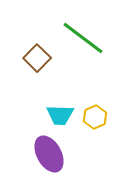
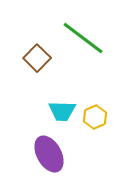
cyan trapezoid: moved 2 px right, 4 px up
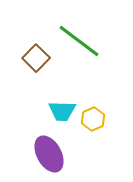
green line: moved 4 px left, 3 px down
brown square: moved 1 px left
yellow hexagon: moved 2 px left, 2 px down
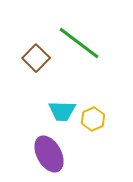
green line: moved 2 px down
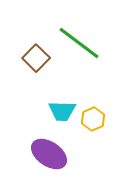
purple ellipse: rotated 27 degrees counterclockwise
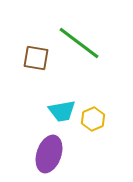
brown square: rotated 36 degrees counterclockwise
cyan trapezoid: rotated 12 degrees counterclockwise
purple ellipse: rotated 75 degrees clockwise
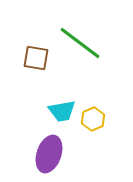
green line: moved 1 px right
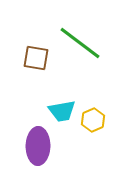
yellow hexagon: moved 1 px down
purple ellipse: moved 11 px left, 8 px up; rotated 18 degrees counterclockwise
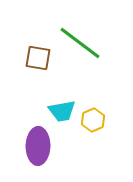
brown square: moved 2 px right
